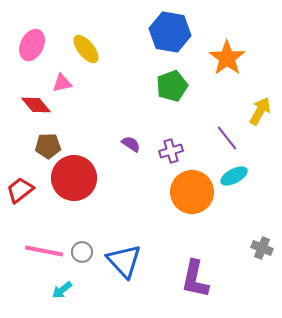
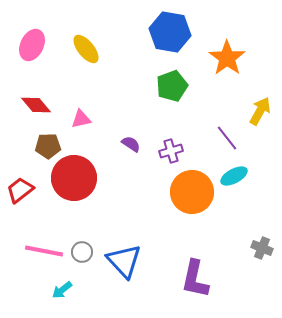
pink triangle: moved 19 px right, 36 px down
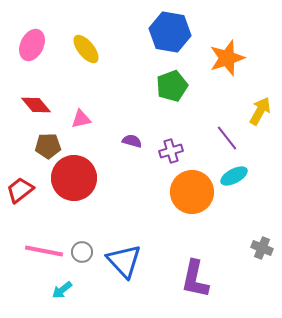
orange star: rotated 18 degrees clockwise
purple semicircle: moved 1 px right, 3 px up; rotated 18 degrees counterclockwise
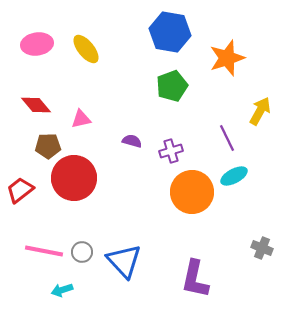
pink ellipse: moved 5 px right, 1 px up; rotated 56 degrees clockwise
purple line: rotated 12 degrees clockwise
cyan arrow: rotated 20 degrees clockwise
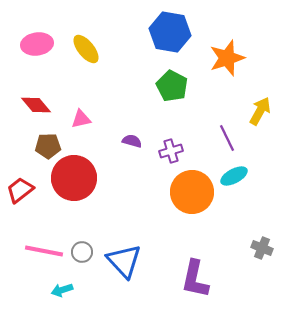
green pentagon: rotated 24 degrees counterclockwise
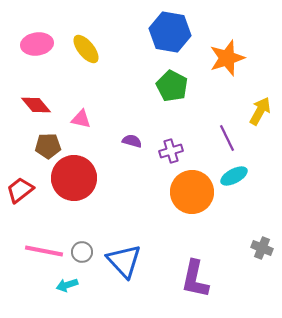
pink triangle: rotated 25 degrees clockwise
cyan arrow: moved 5 px right, 5 px up
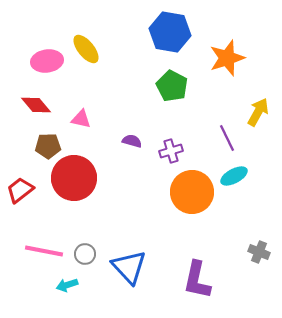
pink ellipse: moved 10 px right, 17 px down
yellow arrow: moved 2 px left, 1 px down
gray cross: moved 3 px left, 4 px down
gray circle: moved 3 px right, 2 px down
blue triangle: moved 5 px right, 6 px down
purple L-shape: moved 2 px right, 1 px down
